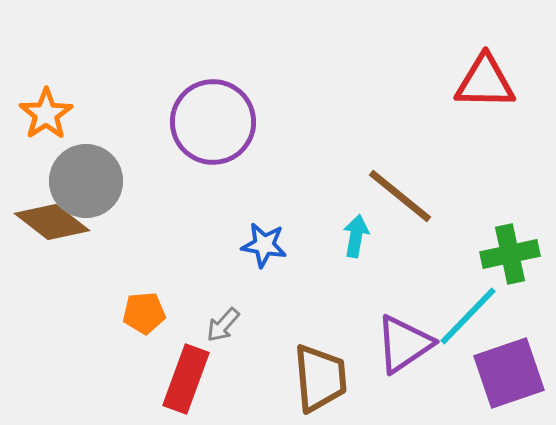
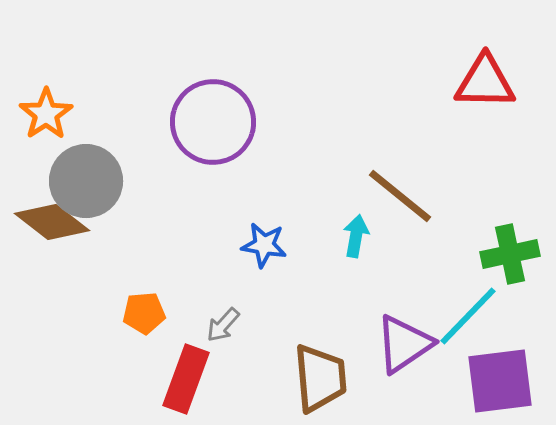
purple square: moved 9 px left, 8 px down; rotated 12 degrees clockwise
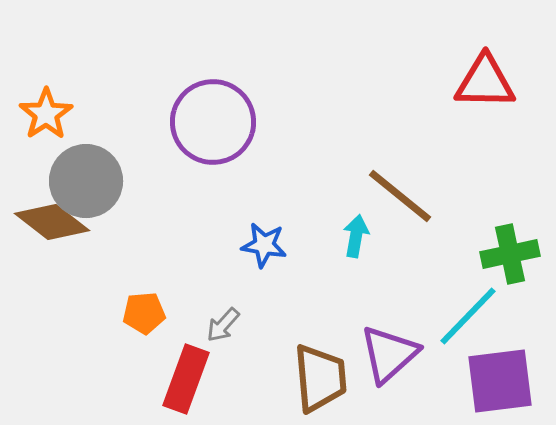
purple triangle: moved 15 px left, 10 px down; rotated 8 degrees counterclockwise
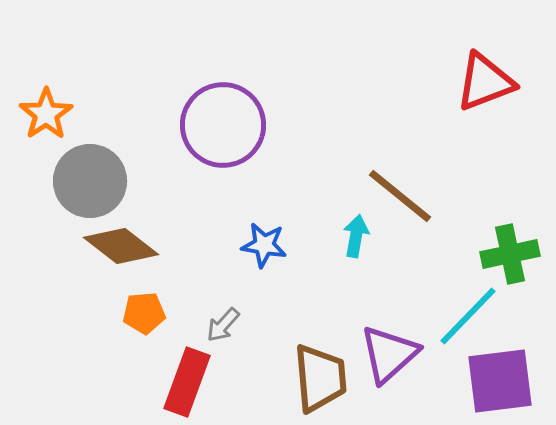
red triangle: rotated 22 degrees counterclockwise
purple circle: moved 10 px right, 3 px down
gray circle: moved 4 px right
brown diamond: moved 69 px right, 24 px down
red rectangle: moved 1 px right, 3 px down
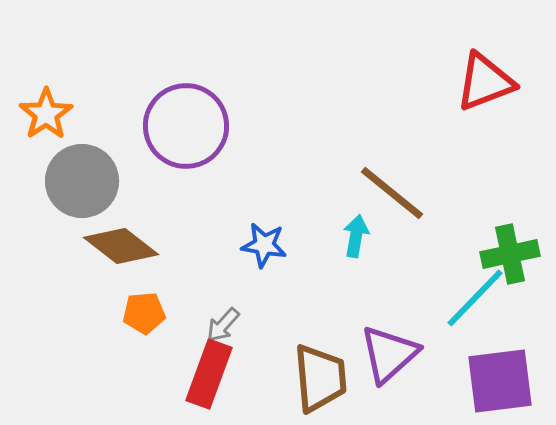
purple circle: moved 37 px left, 1 px down
gray circle: moved 8 px left
brown line: moved 8 px left, 3 px up
cyan line: moved 7 px right, 18 px up
red rectangle: moved 22 px right, 8 px up
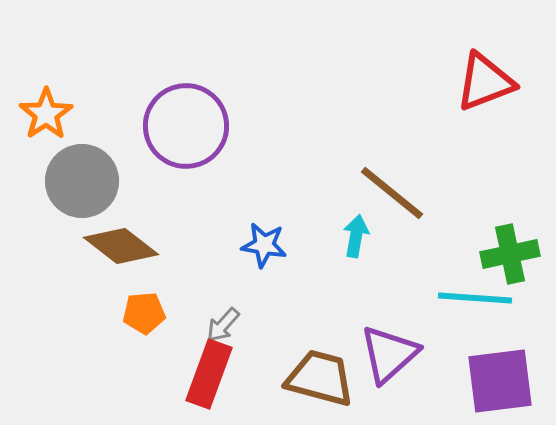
cyan line: rotated 50 degrees clockwise
brown trapezoid: rotated 70 degrees counterclockwise
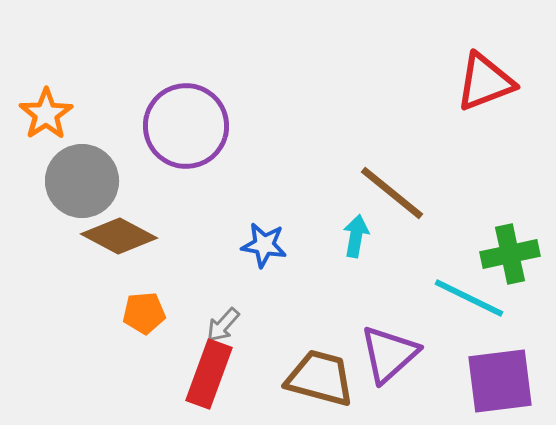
brown diamond: moved 2 px left, 10 px up; rotated 10 degrees counterclockwise
cyan line: moved 6 px left; rotated 22 degrees clockwise
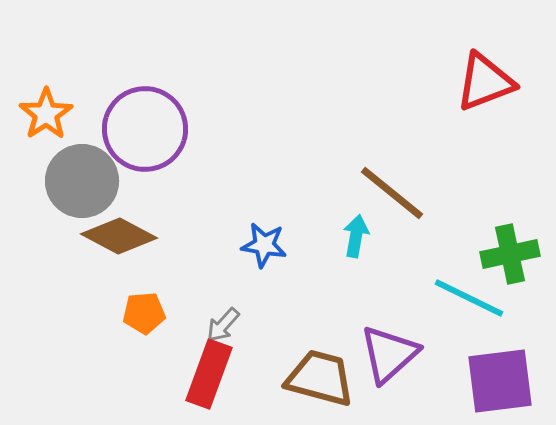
purple circle: moved 41 px left, 3 px down
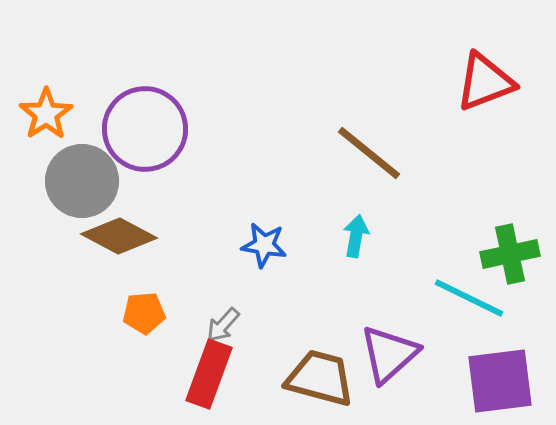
brown line: moved 23 px left, 40 px up
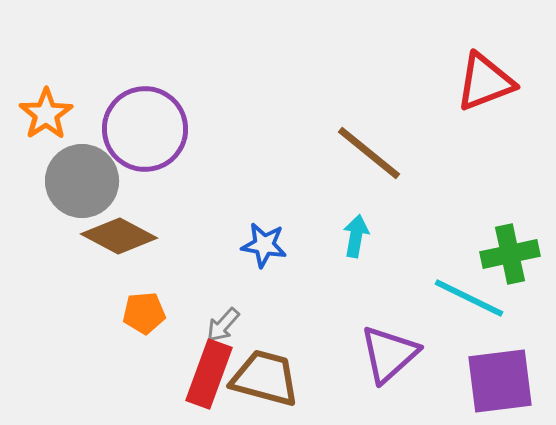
brown trapezoid: moved 55 px left
